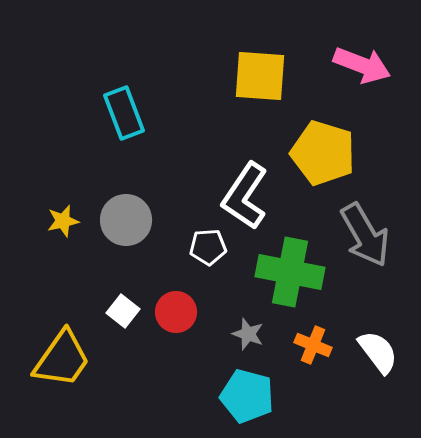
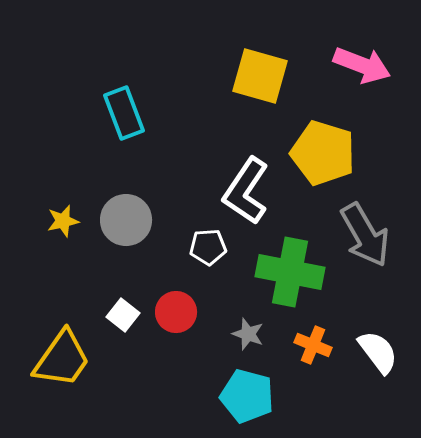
yellow square: rotated 12 degrees clockwise
white L-shape: moved 1 px right, 5 px up
white square: moved 4 px down
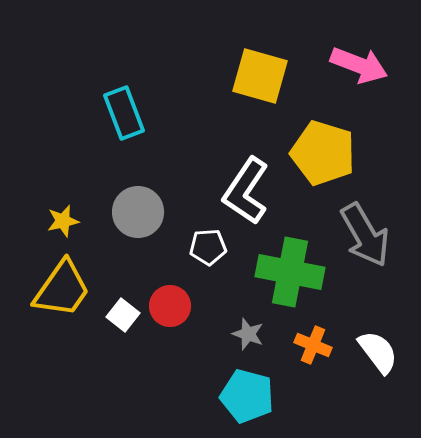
pink arrow: moved 3 px left
gray circle: moved 12 px right, 8 px up
red circle: moved 6 px left, 6 px up
yellow trapezoid: moved 70 px up
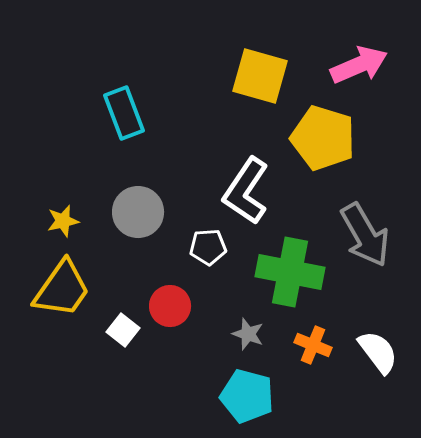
pink arrow: rotated 44 degrees counterclockwise
yellow pentagon: moved 15 px up
white square: moved 15 px down
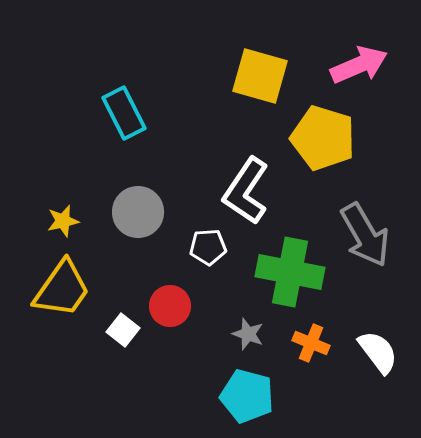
cyan rectangle: rotated 6 degrees counterclockwise
orange cross: moved 2 px left, 2 px up
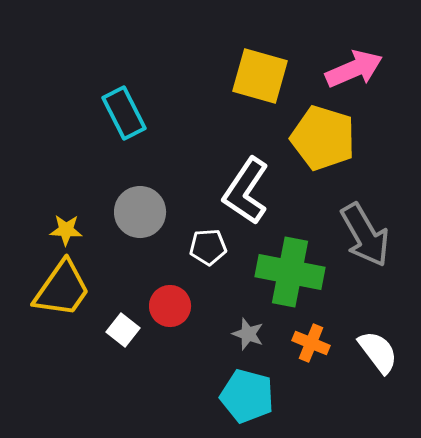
pink arrow: moved 5 px left, 4 px down
gray circle: moved 2 px right
yellow star: moved 3 px right, 9 px down; rotated 16 degrees clockwise
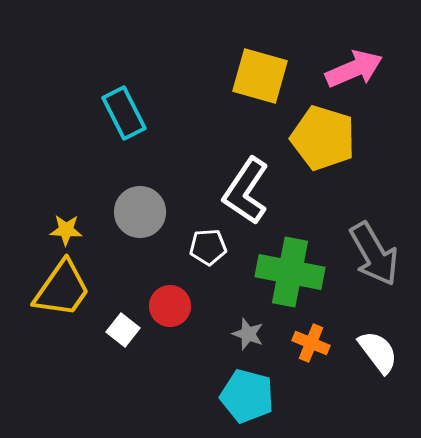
gray arrow: moved 9 px right, 19 px down
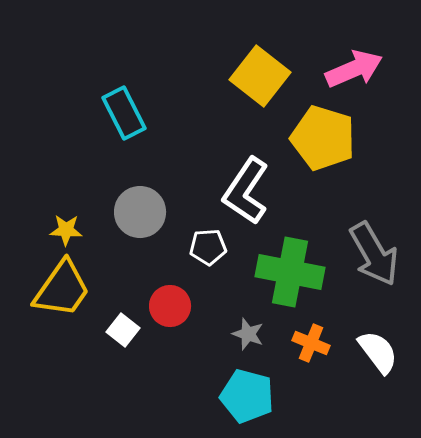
yellow square: rotated 22 degrees clockwise
